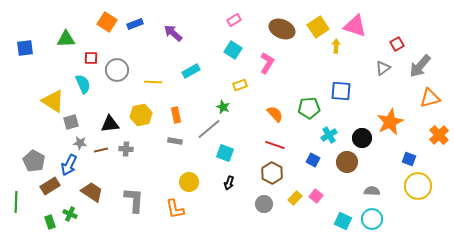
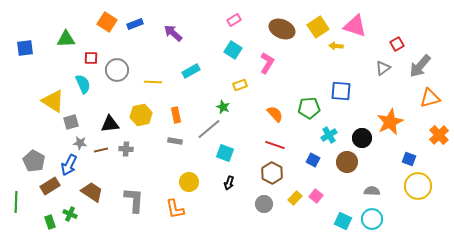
yellow arrow at (336, 46): rotated 88 degrees counterclockwise
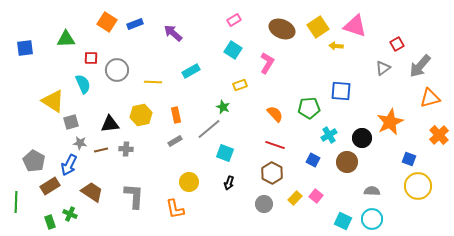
gray rectangle at (175, 141): rotated 40 degrees counterclockwise
gray L-shape at (134, 200): moved 4 px up
